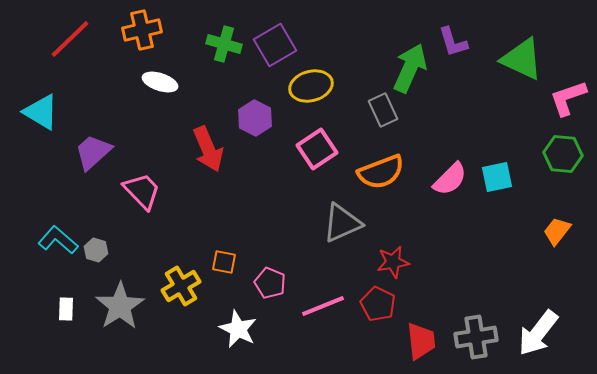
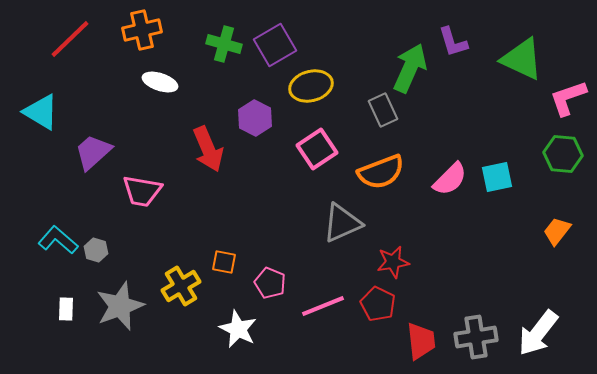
pink trapezoid: rotated 144 degrees clockwise
gray star: rotated 12 degrees clockwise
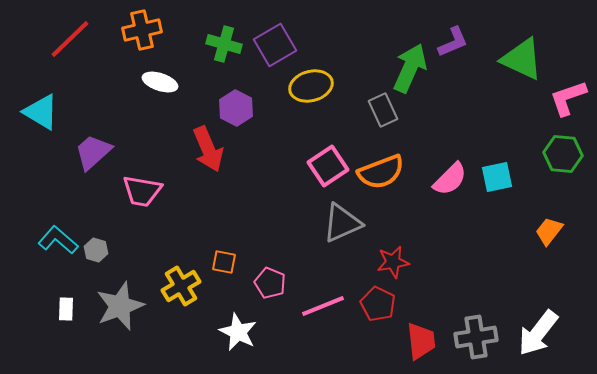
purple L-shape: rotated 96 degrees counterclockwise
purple hexagon: moved 19 px left, 10 px up
pink square: moved 11 px right, 17 px down
orange trapezoid: moved 8 px left
white star: moved 3 px down
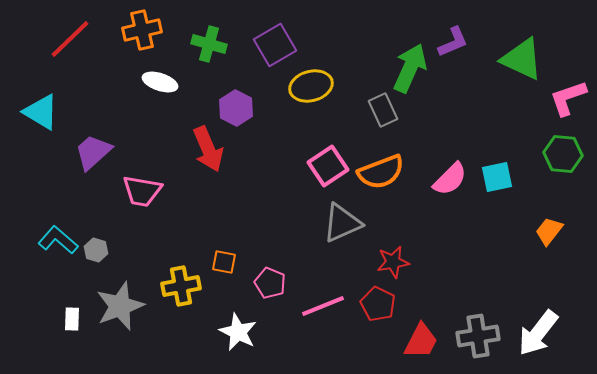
green cross: moved 15 px left
yellow cross: rotated 21 degrees clockwise
white rectangle: moved 6 px right, 10 px down
gray cross: moved 2 px right, 1 px up
red trapezoid: rotated 33 degrees clockwise
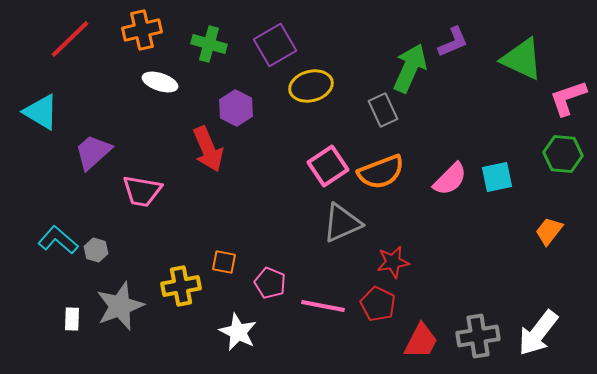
pink line: rotated 33 degrees clockwise
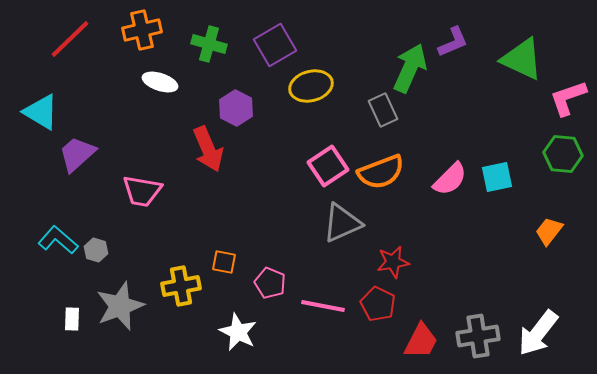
purple trapezoid: moved 16 px left, 2 px down
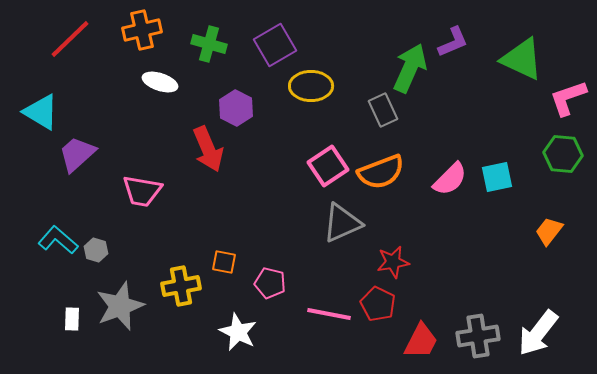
yellow ellipse: rotated 15 degrees clockwise
pink pentagon: rotated 8 degrees counterclockwise
pink line: moved 6 px right, 8 px down
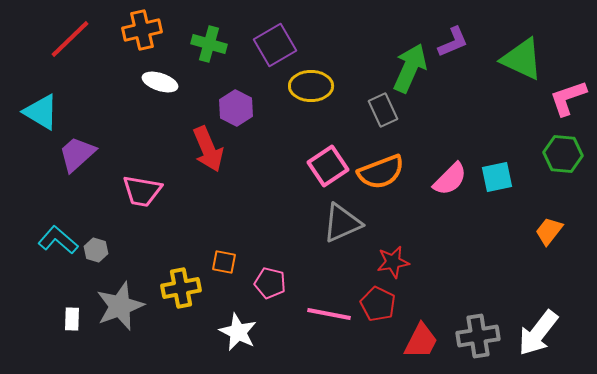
yellow cross: moved 2 px down
